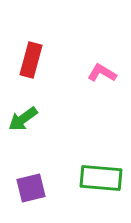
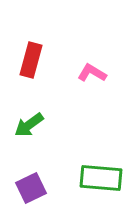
pink L-shape: moved 10 px left
green arrow: moved 6 px right, 6 px down
purple square: rotated 12 degrees counterclockwise
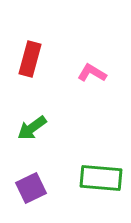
red rectangle: moved 1 px left, 1 px up
green arrow: moved 3 px right, 3 px down
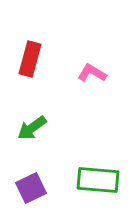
green rectangle: moved 3 px left, 2 px down
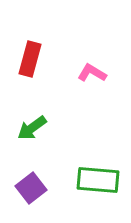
purple square: rotated 12 degrees counterclockwise
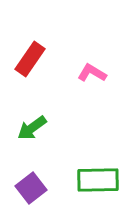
red rectangle: rotated 20 degrees clockwise
green rectangle: rotated 6 degrees counterclockwise
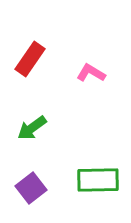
pink L-shape: moved 1 px left
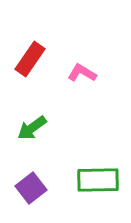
pink L-shape: moved 9 px left
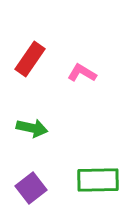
green arrow: rotated 132 degrees counterclockwise
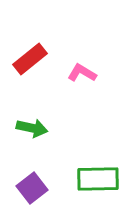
red rectangle: rotated 16 degrees clockwise
green rectangle: moved 1 px up
purple square: moved 1 px right
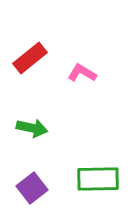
red rectangle: moved 1 px up
